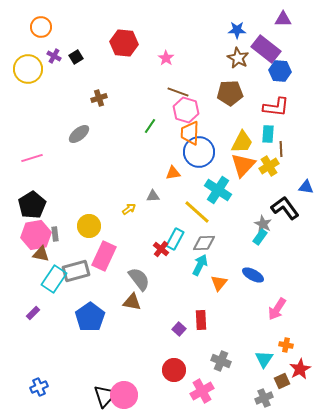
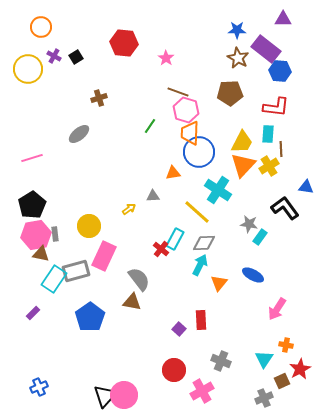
gray star at (263, 224): moved 14 px left; rotated 18 degrees counterclockwise
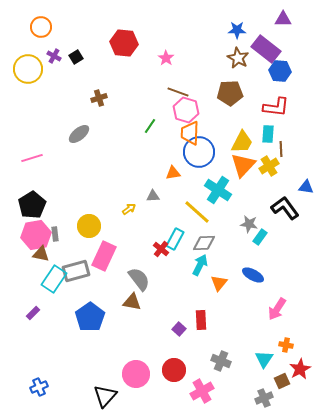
pink circle at (124, 395): moved 12 px right, 21 px up
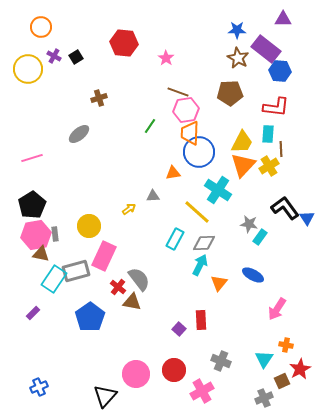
pink hexagon at (186, 110): rotated 25 degrees counterclockwise
blue triangle at (306, 187): moved 1 px right, 31 px down; rotated 49 degrees clockwise
red cross at (161, 249): moved 43 px left, 38 px down
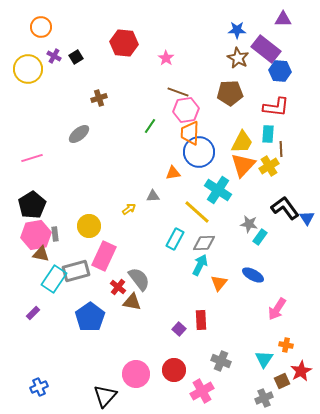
red star at (300, 369): moved 1 px right, 2 px down
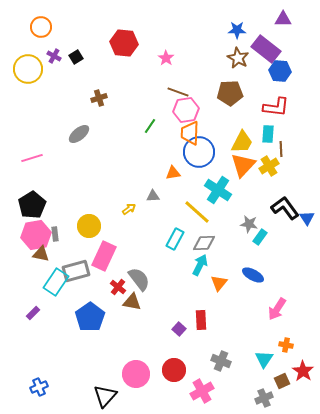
cyan rectangle at (54, 279): moved 2 px right, 3 px down
red star at (301, 371): moved 2 px right; rotated 10 degrees counterclockwise
